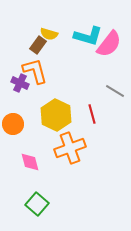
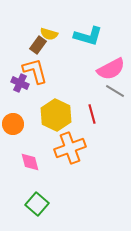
pink semicircle: moved 2 px right, 25 px down; rotated 24 degrees clockwise
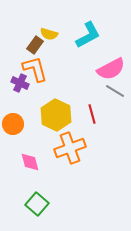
cyan L-shape: moved 1 px up; rotated 44 degrees counterclockwise
brown rectangle: moved 3 px left
orange L-shape: moved 2 px up
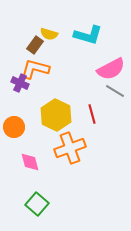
cyan L-shape: rotated 44 degrees clockwise
orange L-shape: rotated 60 degrees counterclockwise
orange circle: moved 1 px right, 3 px down
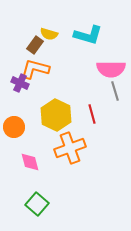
pink semicircle: rotated 28 degrees clockwise
gray line: rotated 42 degrees clockwise
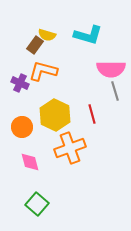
yellow semicircle: moved 2 px left, 1 px down
orange L-shape: moved 8 px right, 2 px down
yellow hexagon: moved 1 px left
orange circle: moved 8 px right
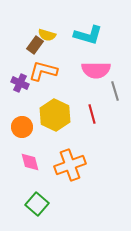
pink semicircle: moved 15 px left, 1 px down
orange cross: moved 17 px down
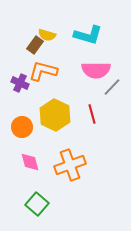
gray line: moved 3 px left, 4 px up; rotated 60 degrees clockwise
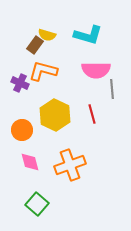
gray line: moved 2 px down; rotated 48 degrees counterclockwise
orange circle: moved 3 px down
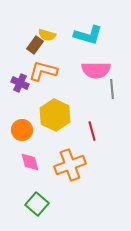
red line: moved 17 px down
